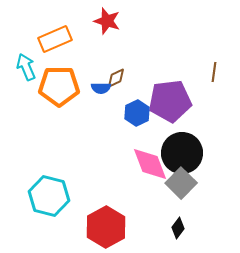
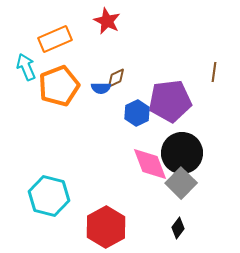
red star: rotated 8 degrees clockwise
orange pentagon: rotated 21 degrees counterclockwise
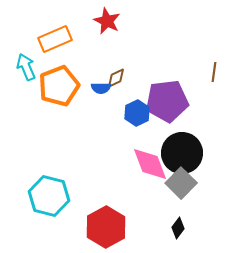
purple pentagon: moved 3 px left
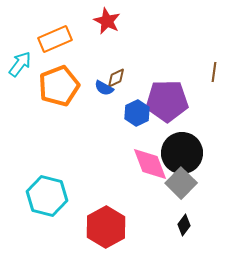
cyan arrow: moved 6 px left, 3 px up; rotated 60 degrees clockwise
blue semicircle: moved 3 px right; rotated 30 degrees clockwise
purple pentagon: rotated 6 degrees clockwise
cyan hexagon: moved 2 px left
black diamond: moved 6 px right, 3 px up
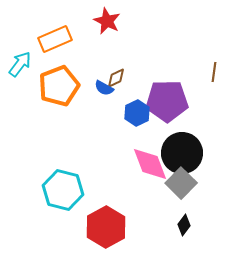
cyan hexagon: moved 16 px right, 6 px up
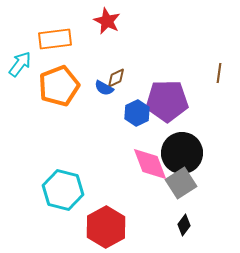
orange rectangle: rotated 16 degrees clockwise
brown line: moved 5 px right, 1 px down
gray square: rotated 12 degrees clockwise
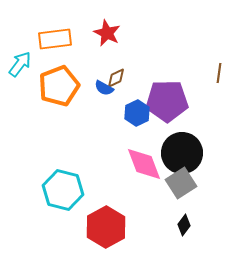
red star: moved 12 px down
pink diamond: moved 6 px left
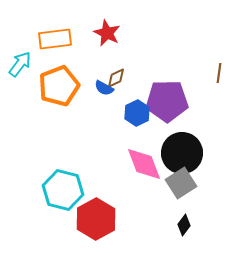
red hexagon: moved 10 px left, 8 px up
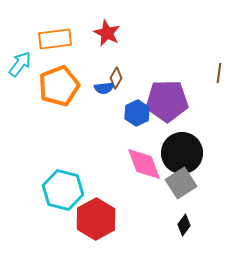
brown diamond: rotated 35 degrees counterclockwise
blue semicircle: rotated 36 degrees counterclockwise
